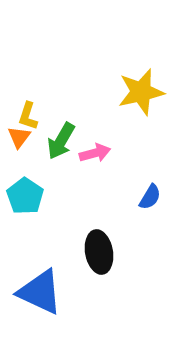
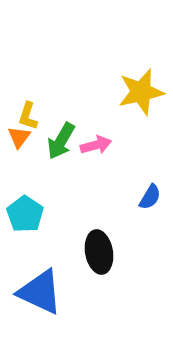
pink arrow: moved 1 px right, 8 px up
cyan pentagon: moved 18 px down
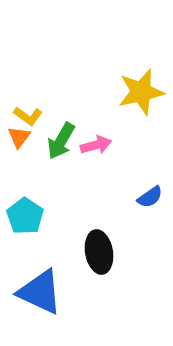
yellow L-shape: rotated 72 degrees counterclockwise
blue semicircle: rotated 24 degrees clockwise
cyan pentagon: moved 2 px down
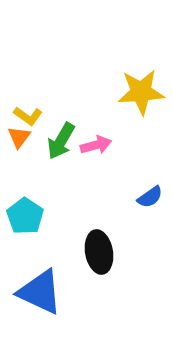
yellow star: rotated 9 degrees clockwise
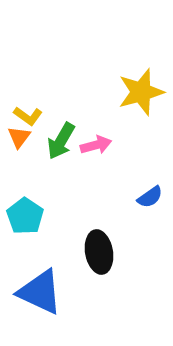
yellow star: rotated 12 degrees counterclockwise
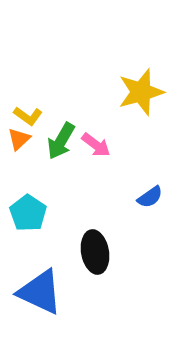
orange triangle: moved 2 px down; rotated 10 degrees clockwise
pink arrow: rotated 52 degrees clockwise
cyan pentagon: moved 3 px right, 3 px up
black ellipse: moved 4 px left
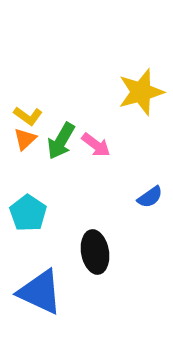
orange triangle: moved 6 px right
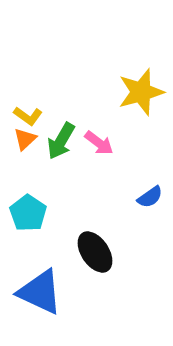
pink arrow: moved 3 px right, 2 px up
black ellipse: rotated 24 degrees counterclockwise
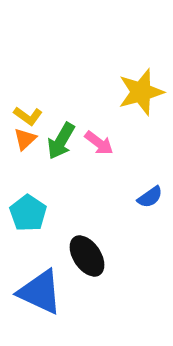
black ellipse: moved 8 px left, 4 px down
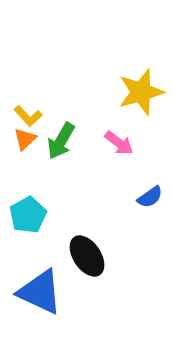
yellow L-shape: rotated 12 degrees clockwise
pink arrow: moved 20 px right
cyan pentagon: moved 2 px down; rotated 9 degrees clockwise
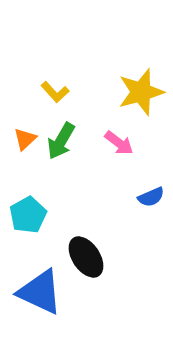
yellow L-shape: moved 27 px right, 24 px up
blue semicircle: moved 1 px right; rotated 12 degrees clockwise
black ellipse: moved 1 px left, 1 px down
